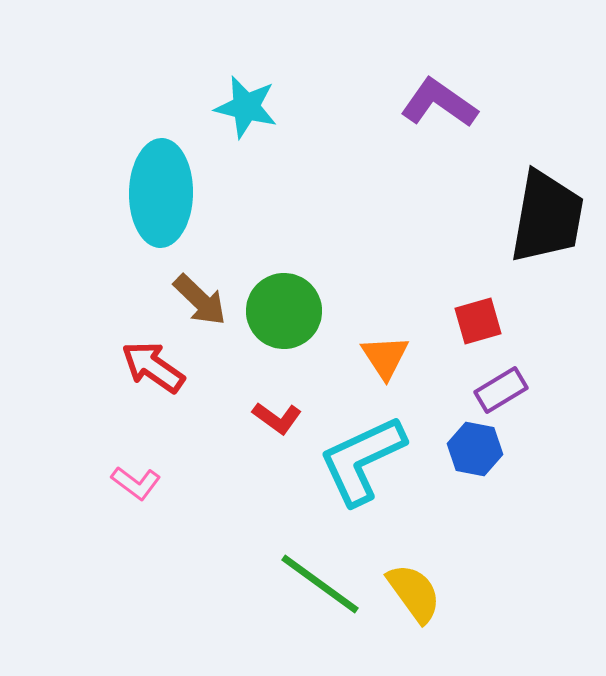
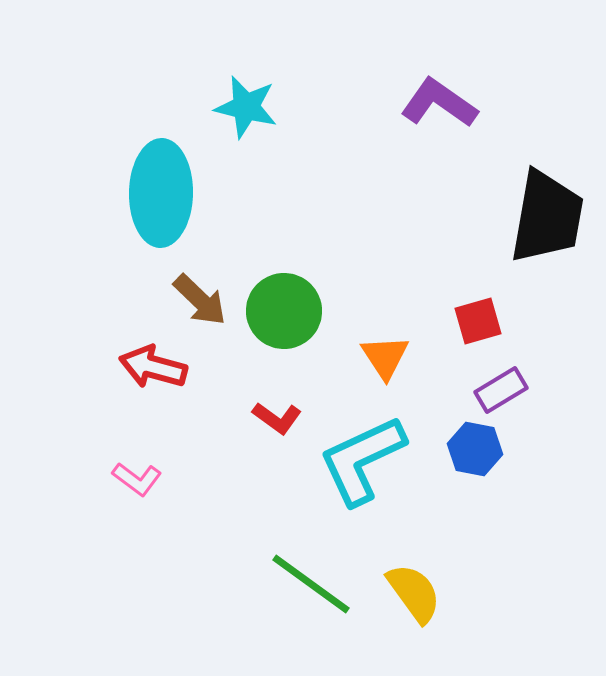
red arrow: rotated 20 degrees counterclockwise
pink L-shape: moved 1 px right, 4 px up
green line: moved 9 px left
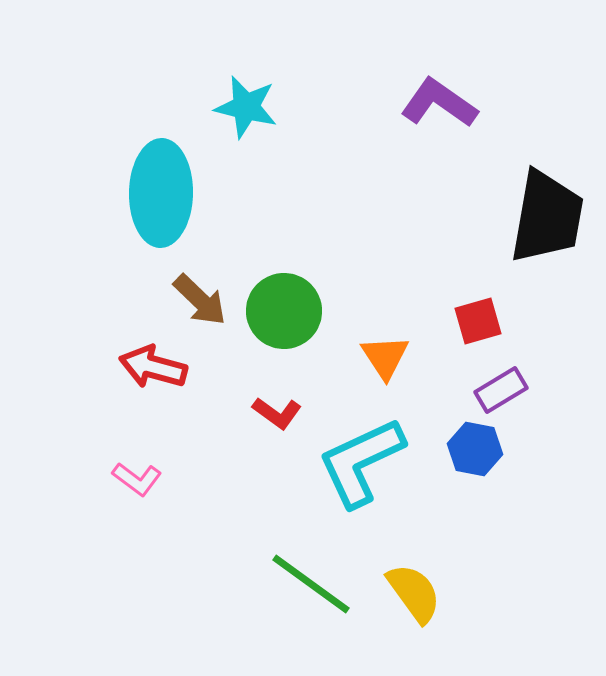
red L-shape: moved 5 px up
cyan L-shape: moved 1 px left, 2 px down
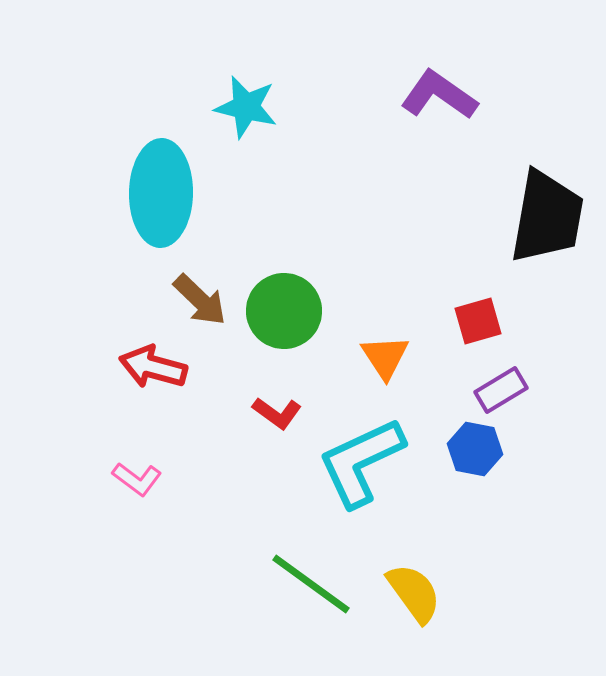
purple L-shape: moved 8 px up
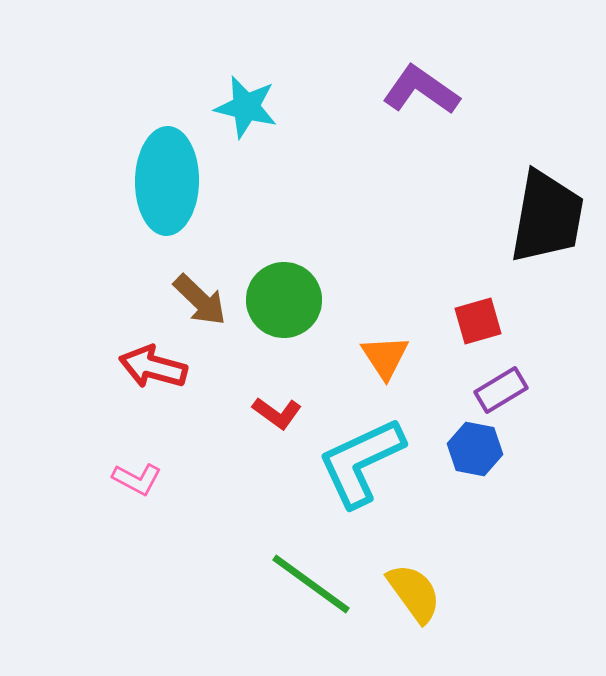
purple L-shape: moved 18 px left, 5 px up
cyan ellipse: moved 6 px right, 12 px up
green circle: moved 11 px up
pink L-shape: rotated 9 degrees counterclockwise
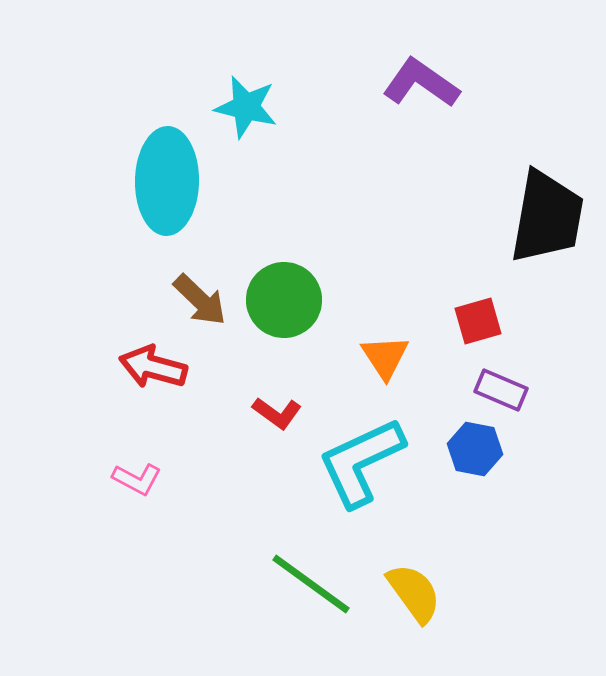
purple L-shape: moved 7 px up
purple rectangle: rotated 54 degrees clockwise
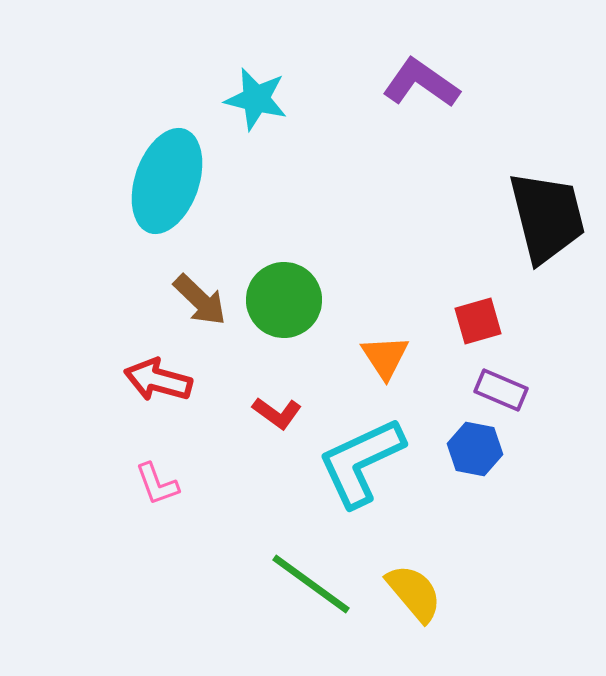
cyan star: moved 10 px right, 8 px up
cyan ellipse: rotated 18 degrees clockwise
black trapezoid: rotated 24 degrees counterclockwise
red arrow: moved 5 px right, 13 px down
pink L-shape: moved 20 px right, 5 px down; rotated 42 degrees clockwise
yellow semicircle: rotated 4 degrees counterclockwise
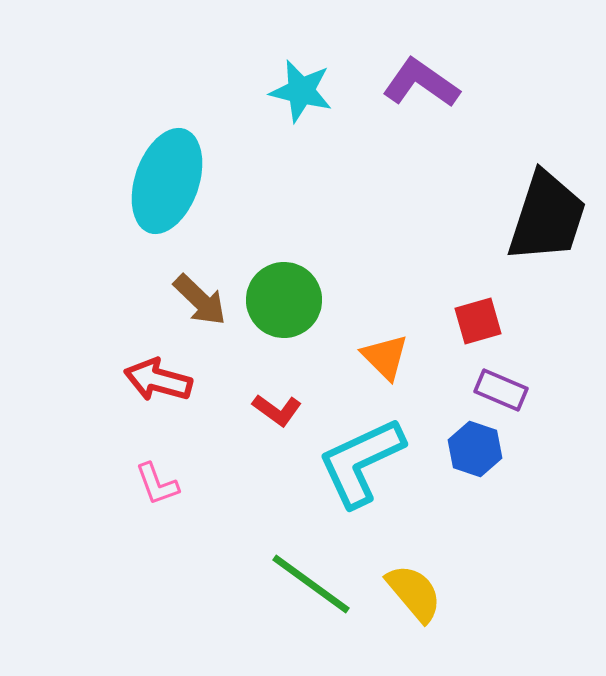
cyan star: moved 45 px right, 8 px up
black trapezoid: rotated 32 degrees clockwise
orange triangle: rotated 12 degrees counterclockwise
red L-shape: moved 3 px up
blue hexagon: rotated 8 degrees clockwise
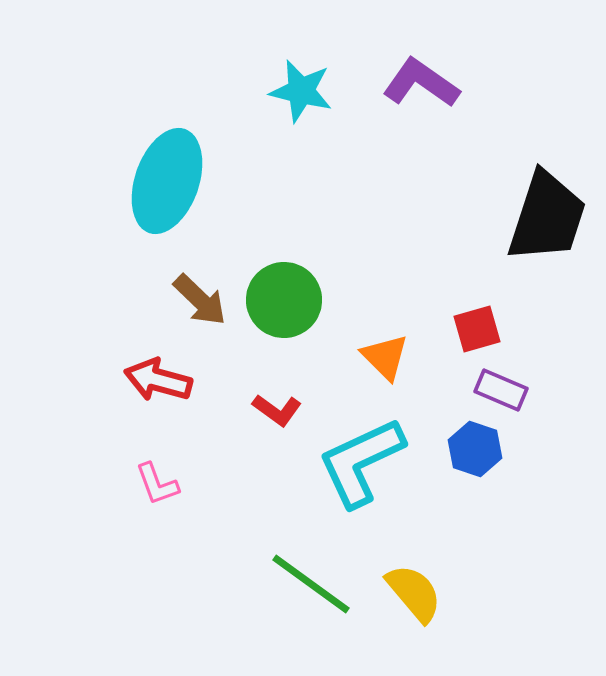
red square: moved 1 px left, 8 px down
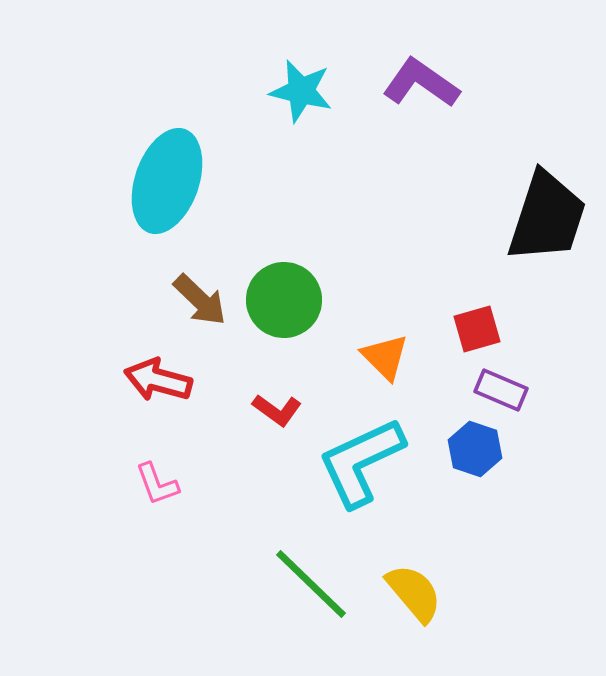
green line: rotated 8 degrees clockwise
